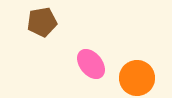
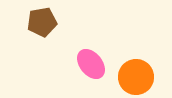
orange circle: moved 1 px left, 1 px up
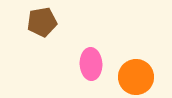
pink ellipse: rotated 36 degrees clockwise
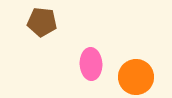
brown pentagon: rotated 16 degrees clockwise
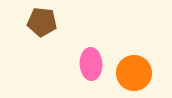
orange circle: moved 2 px left, 4 px up
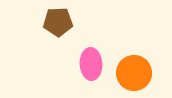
brown pentagon: moved 16 px right; rotated 8 degrees counterclockwise
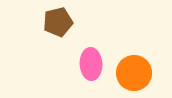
brown pentagon: rotated 12 degrees counterclockwise
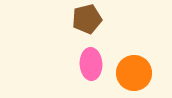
brown pentagon: moved 29 px right, 3 px up
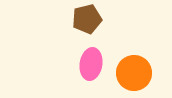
pink ellipse: rotated 12 degrees clockwise
